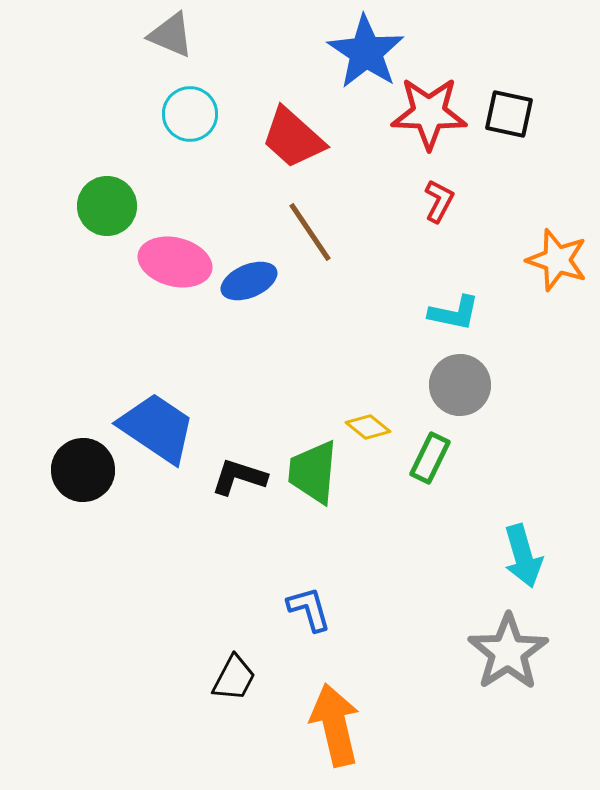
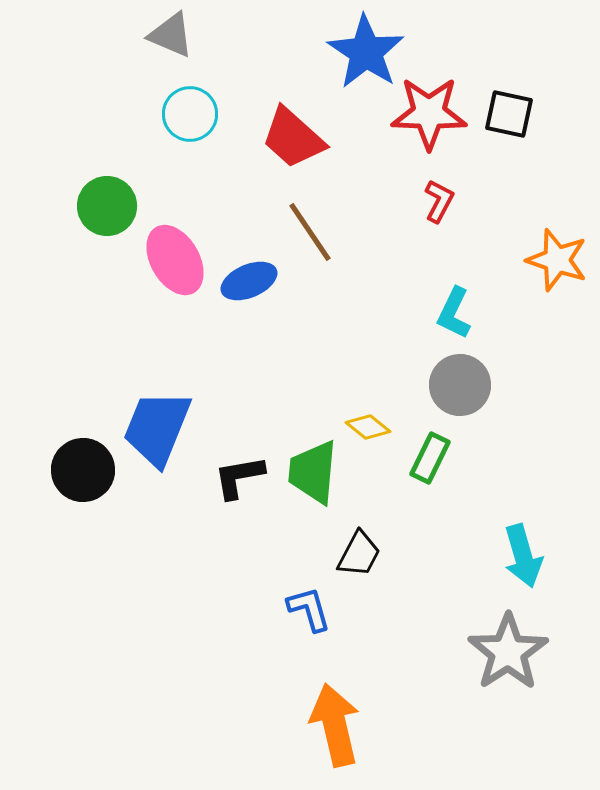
pink ellipse: moved 2 px up; rotated 46 degrees clockwise
cyan L-shape: rotated 104 degrees clockwise
blue trapezoid: rotated 102 degrees counterclockwise
black L-shape: rotated 28 degrees counterclockwise
black trapezoid: moved 125 px right, 124 px up
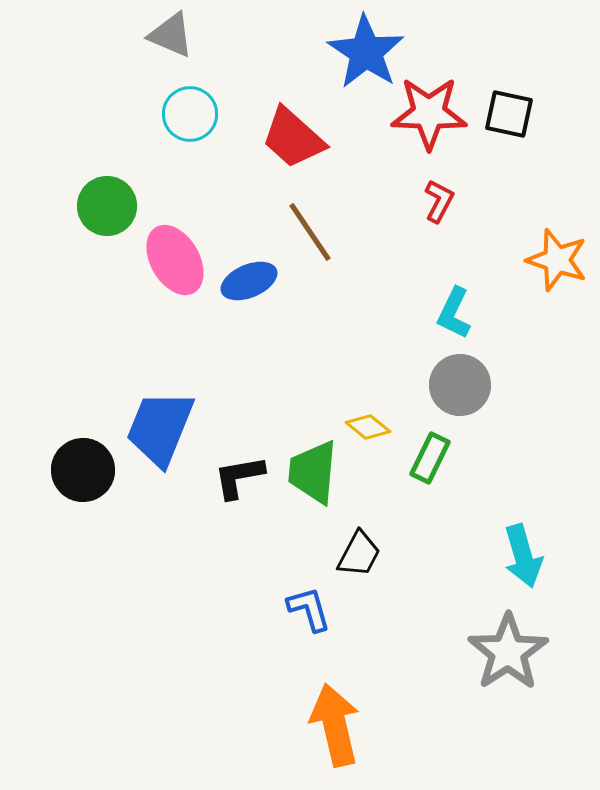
blue trapezoid: moved 3 px right
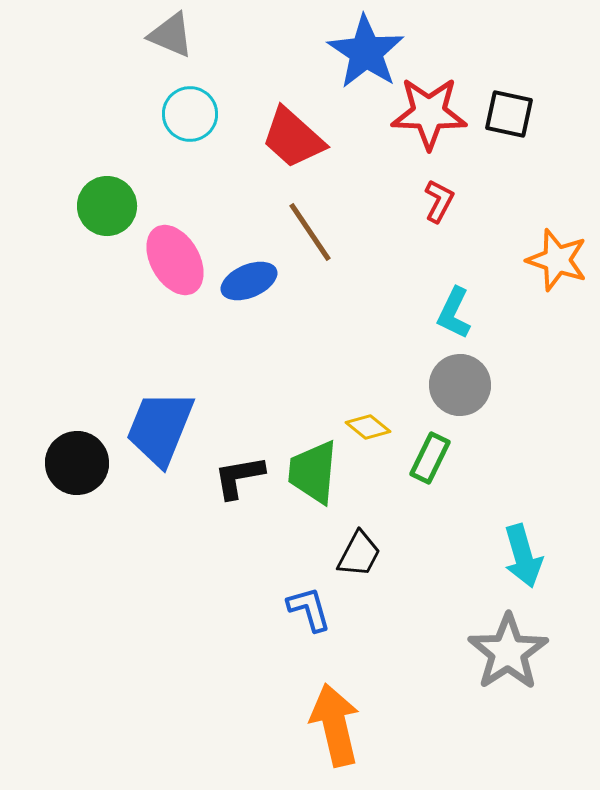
black circle: moved 6 px left, 7 px up
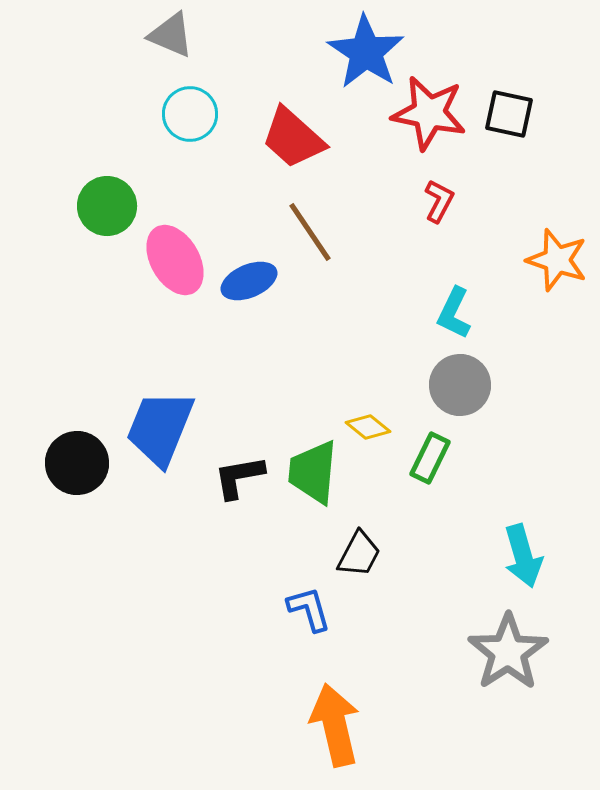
red star: rotated 10 degrees clockwise
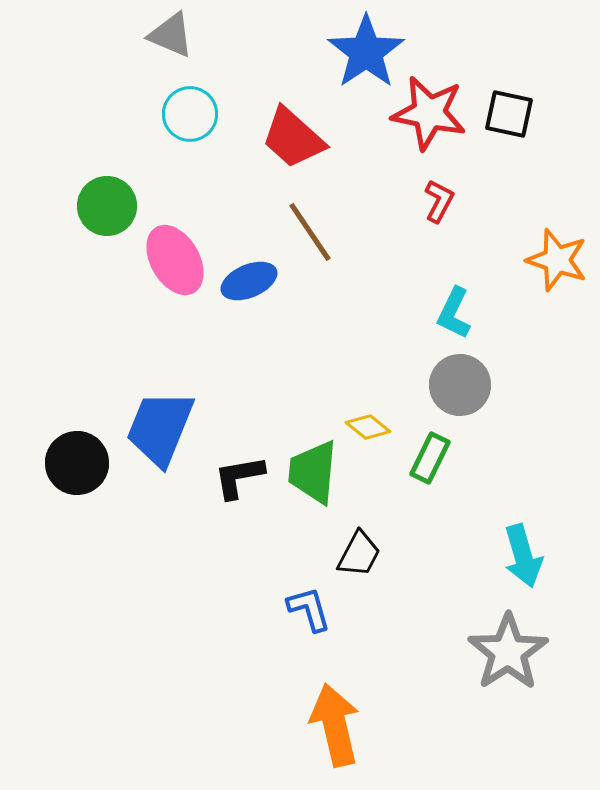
blue star: rotated 4 degrees clockwise
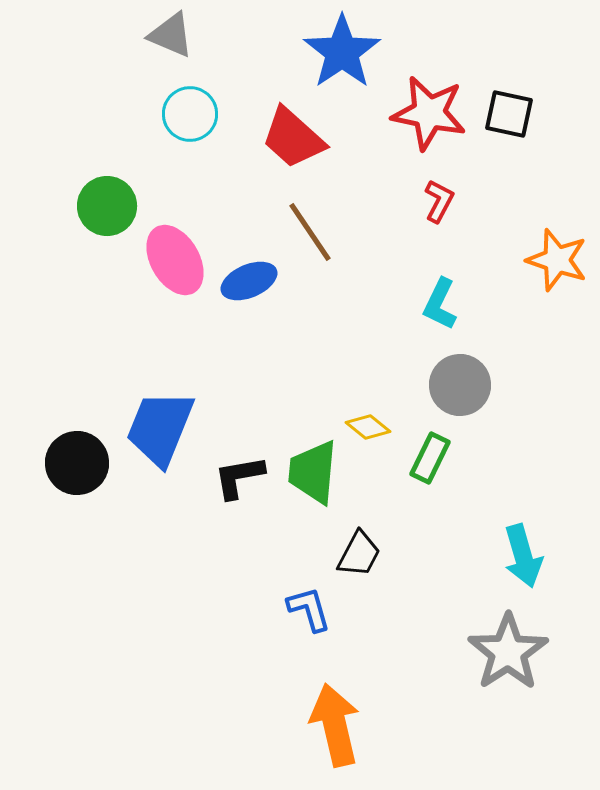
blue star: moved 24 px left
cyan L-shape: moved 14 px left, 9 px up
